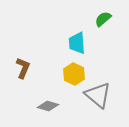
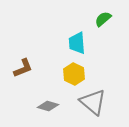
brown L-shape: rotated 45 degrees clockwise
gray triangle: moved 5 px left, 7 px down
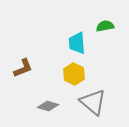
green semicircle: moved 2 px right, 7 px down; rotated 30 degrees clockwise
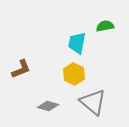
cyan trapezoid: rotated 15 degrees clockwise
brown L-shape: moved 2 px left, 1 px down
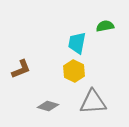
yellow hexagon: moved 3 px up
gray triangle: rotated 44 degrees counterclockwise
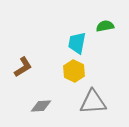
brown L-shape: moved 2 px right, 2 px up; rotated 10 degrees counterclockwise
gray diamond: moved 7 px left; rotated 20 degrees counterclockwise
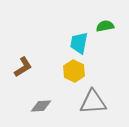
cyan trapezoid: moved 2 px right
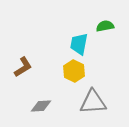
cyan trapezoid: moved 1 px down
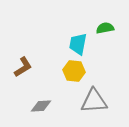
green semicircle: moved 2 px down
cyan trapezoid: moved 1 px left
yellow hexagon: rotated 20 degrees counterclockwise
gray triangle: moved 1 px right, 1 px up
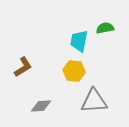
cyan trapezoid: moved 1 px right, 3 px up
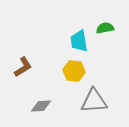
cyan trapezoid: rotated 20 degrees counterclockwise
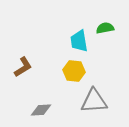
gray diamond: moved 4 px down
